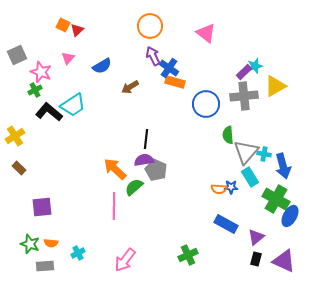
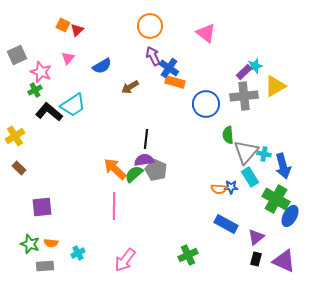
green semicircle at (134, 187): moved 13 px up
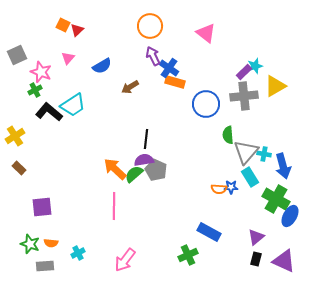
blue rectangle at (226, 224): moved 17 px left, 8 px down
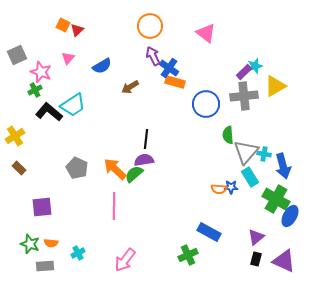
gray pentagon at (156, 170): moved 79 px left, 2 px up
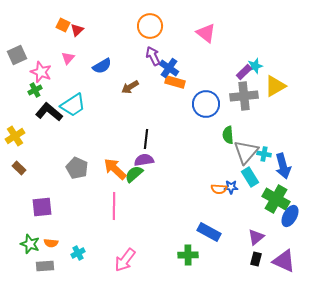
green cross at (188, 255): rotated 24 degrees clockwise
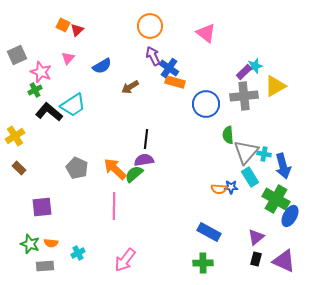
green cross at (188, 255): moved 15 px right, 8 px down
